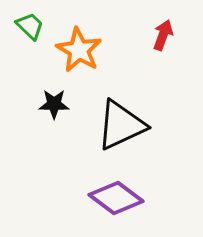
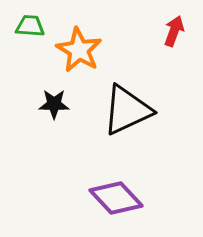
green trapezoid: rotated 40 degrees counterclockwise
red arrow: moved 11 px right, 4 px up
black triangle: moved 6 px right, 15 px up
purple diamond: rotated 10 degrees clockwise
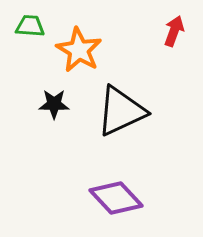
black triangle: moved 6 px left, 1 px down
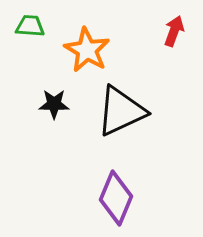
orange star: moved 8 px right
purple diamond: rotated 66 degrees clockwise
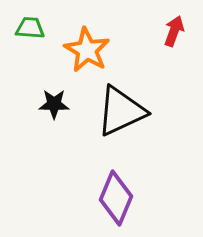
green trapezoid: moved 2 px down
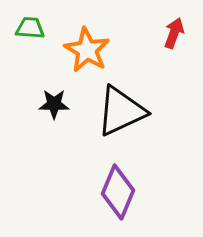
red arrow: moved 2 px down
purple diamond: moved 2 px right, 6 px up
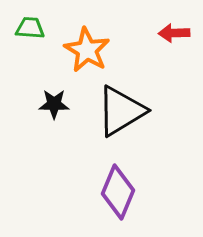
red arrow: rotated 112 degrees counterclockwise
black triangle: rotated 6 degrees counterclockwise
